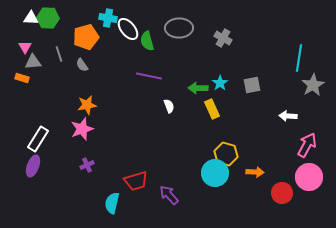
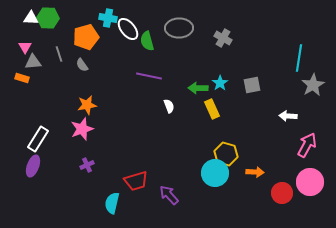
pink circle: moved 1 px right, 5 px down
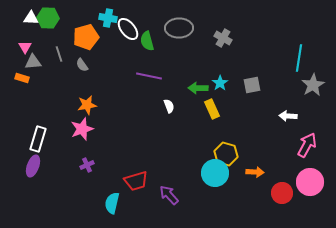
white rectangle: rotated 15 degrees counterclockwise
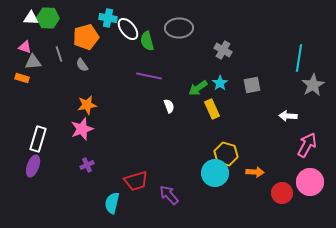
gray cross: moved 12 px down
pink triangle: rotated 40 degrees counterclockwise
green arrow: rotated 36 degrees counterclockwise
